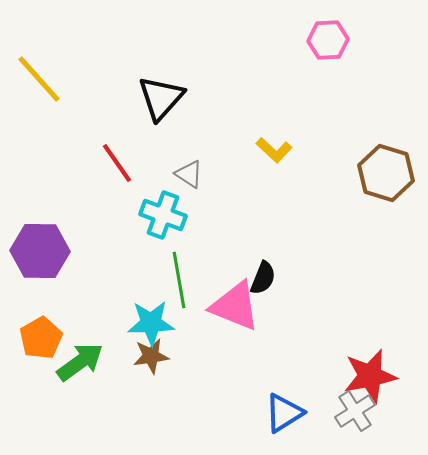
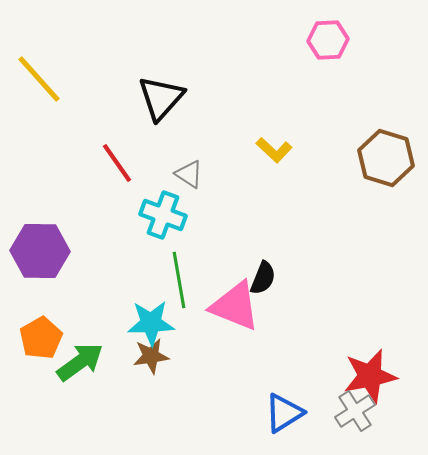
brown hexagon: moved 15 px up
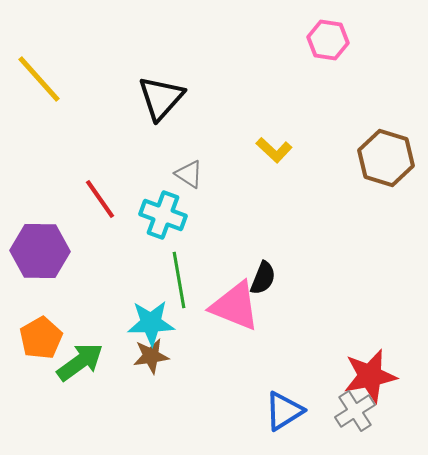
pink hexagon: rotated 12 degrees clockwise
red line: moved 17 px left, 36 px down
blue triangle: moved 2 px up
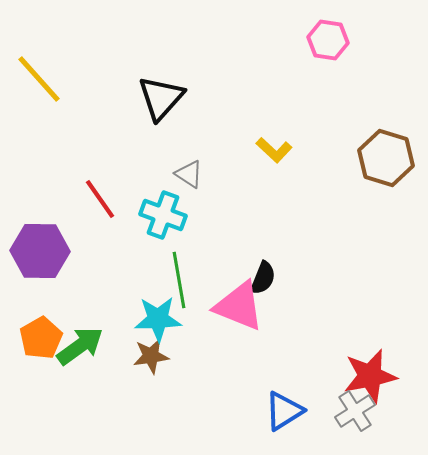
pink triangle: moved 4 px right
cyan star: moved 7 px right, 4 px up
green arrow: moved 16 px up
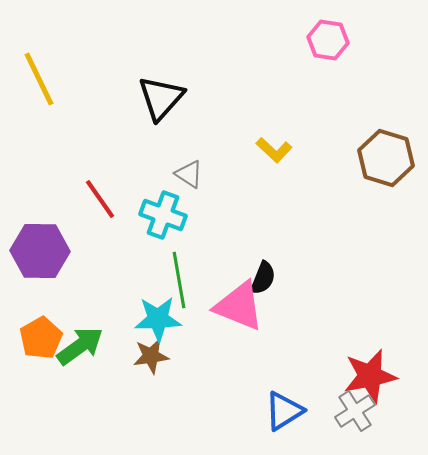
yellow line: rotated 16 degrees clockwise
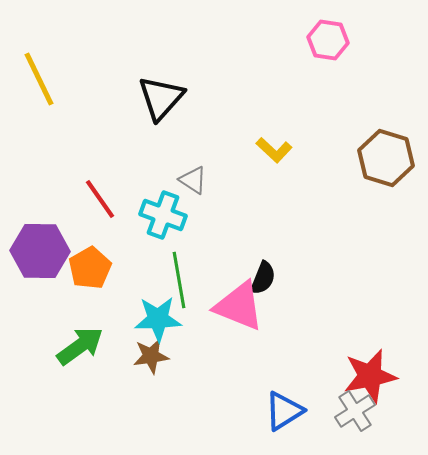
gray triangle: moved 4 px right, 6 px down
orange pentagon: moved 49 px right, 70 px up
